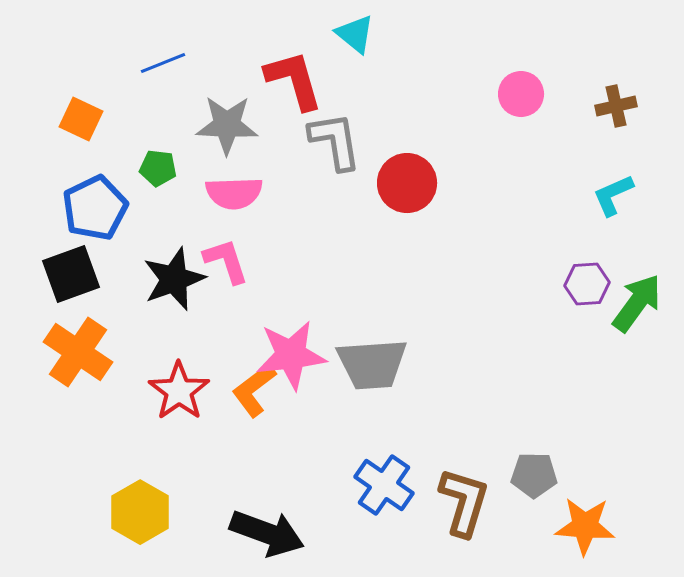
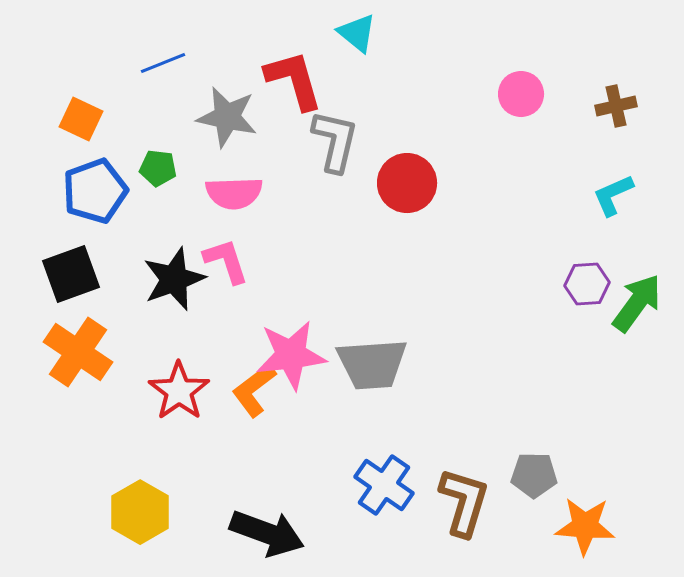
cyan triangle: moved 2 px right, 1 px up
gray star: moved 8 px up; rotated 10 degrees clockwise
gray L-shape: rotated 22 degrees clockwise
blue pentagon: moved 17 px up; rotated 6 degrees clockwise
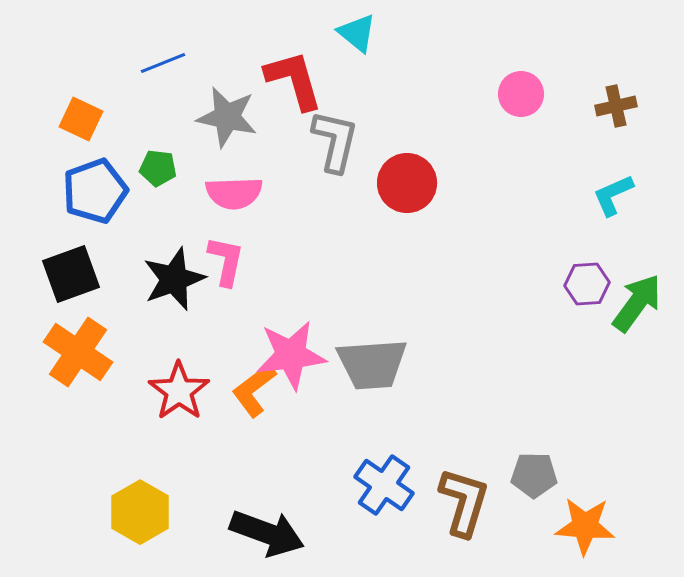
pink L-shape: rotated 30 degrees clockwise
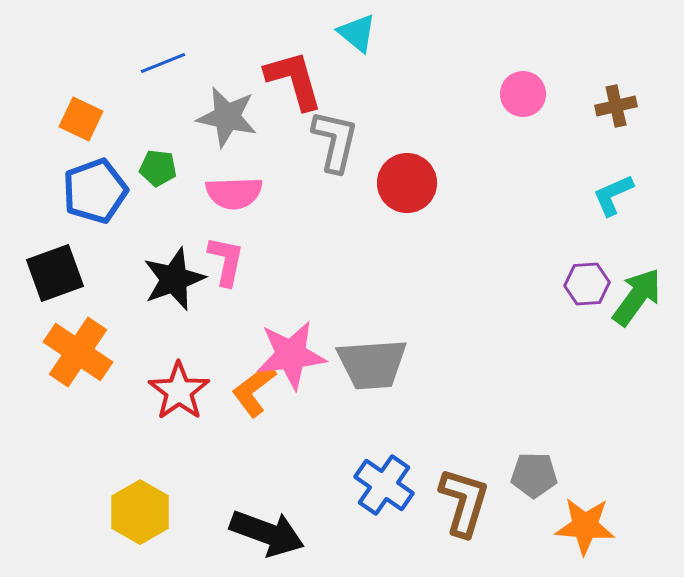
pink circle: moved 2 px right
black square: moved 16 px left, 1 px up
green arrow: moved 6 px up
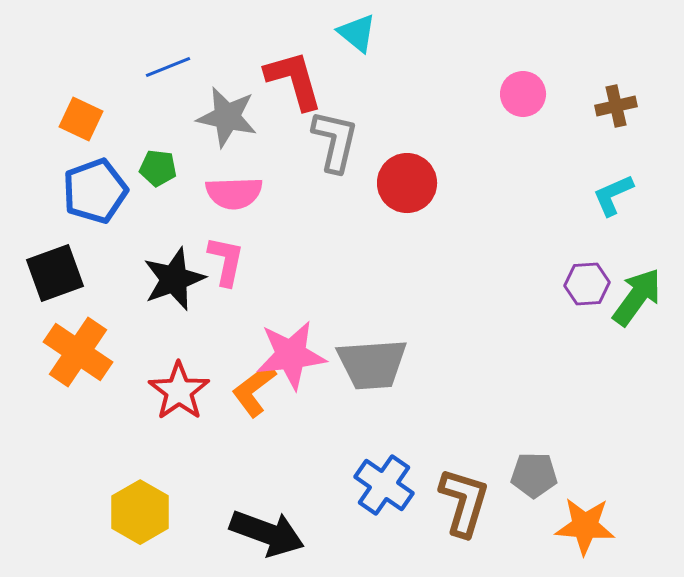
blue line: moved 5 px right, 4 px down
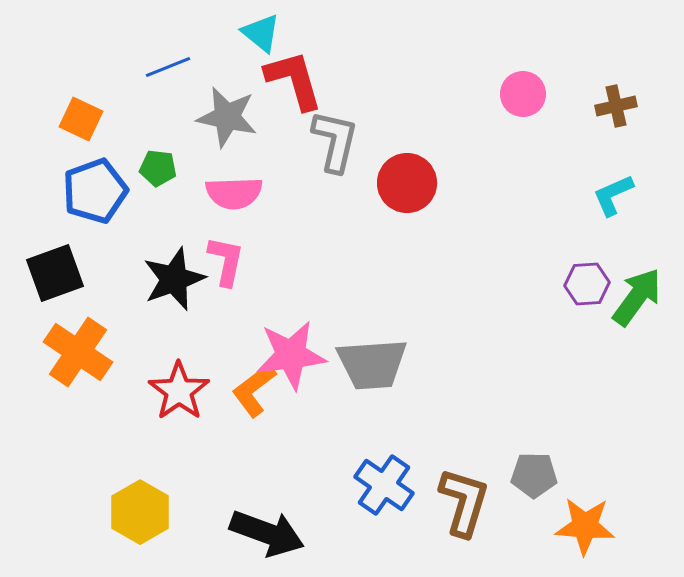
cyan triangle: moved 96 px left
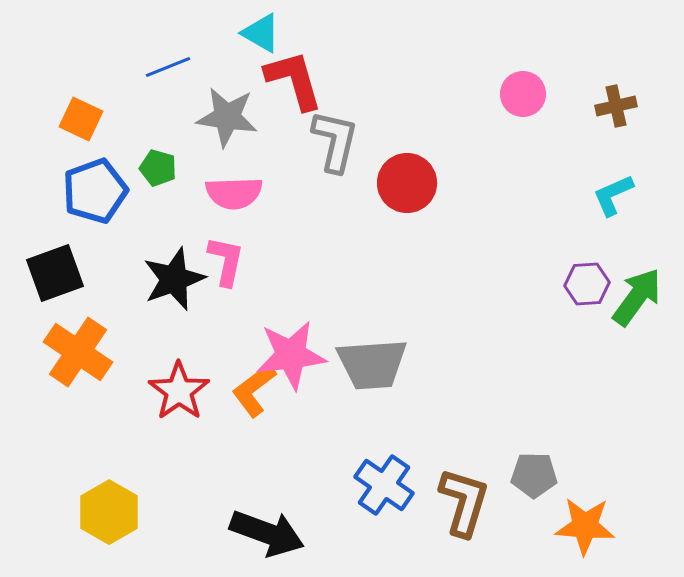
cyan triangle: rotated 9 degrees counterclockwise
gray star: rotated 4 degrees counterclockwise
green pentagon: rotated 9 degrees clockwise
yellow hexagon: moved 31 px left
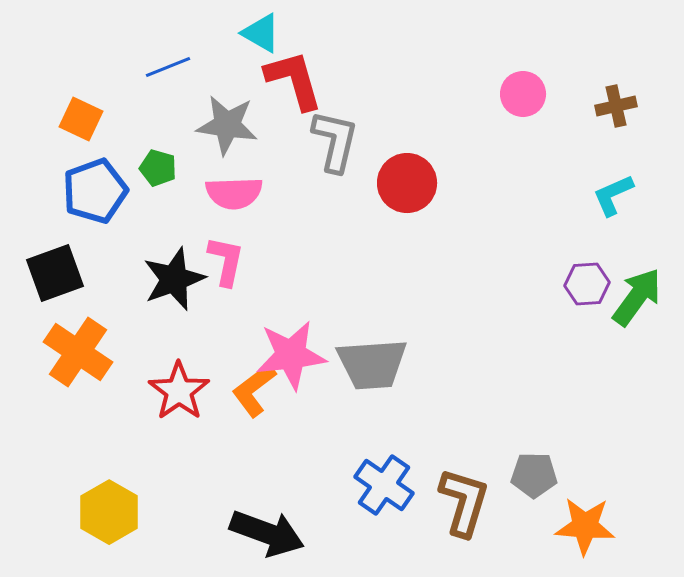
gray star: moved 8 px down
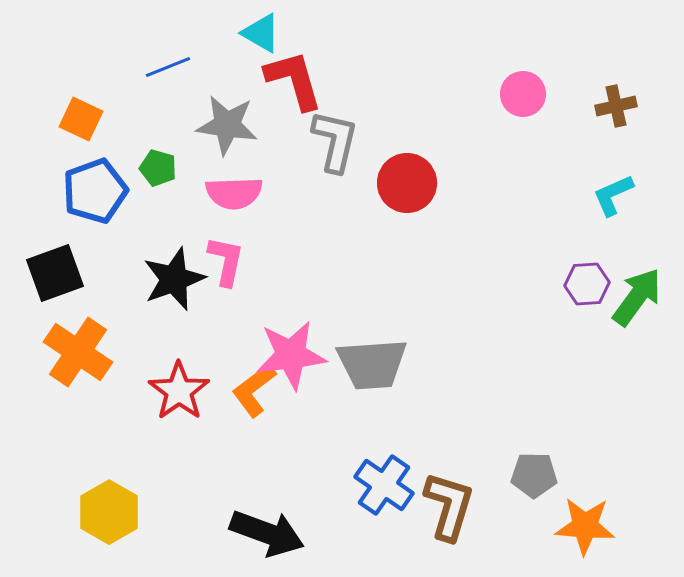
brown L-shape: moved 15 px left, 4 px down
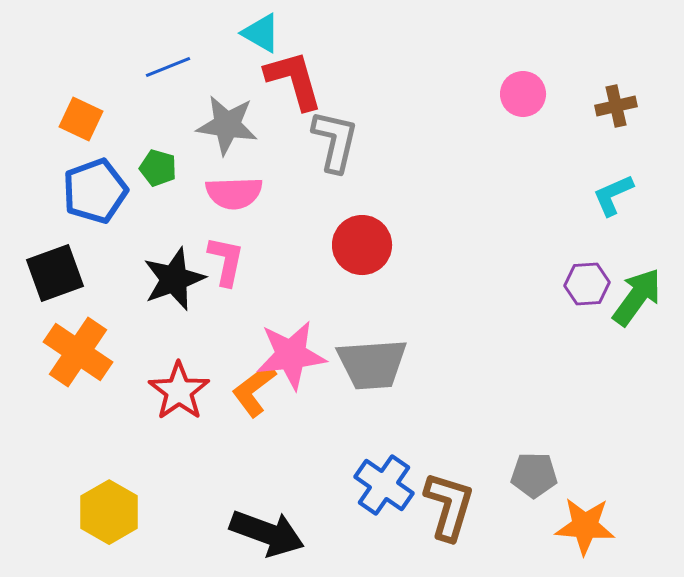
red circle: moved 45 px left, 62 px down
